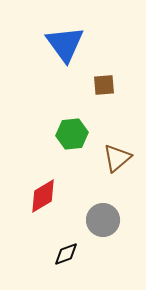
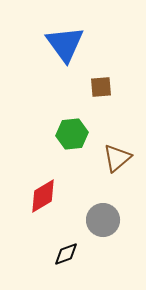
brown square: moved 3 px left, 2 px down
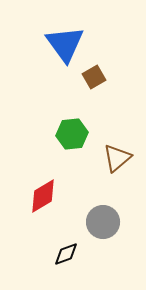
brown square: moved 7 px left, 10 px up; rotated 25 degrees counterclockwise
gray circle: moved 2 px down
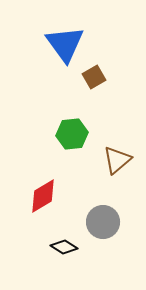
brown triangle: moved 2 px down
black diamond: moved 2 px left, 7 px up; rotated 52 degrees clockwise
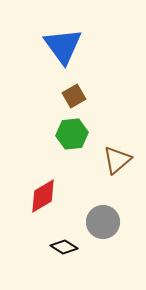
blue triangle: moved 2 px left, 2 px down
brown square: moved 20 px left, 19 px down
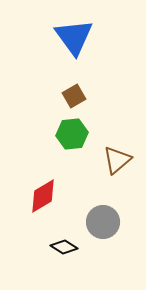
blue triangle: moved 11 px right, 9 px up
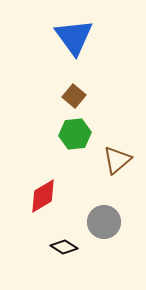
brown square: rotated 20 degrees counterclockwise
green hexagon: moved 3 px right
gray circle: moved 1 px right
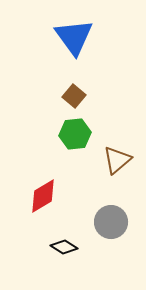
gray circle: moved 7 px right
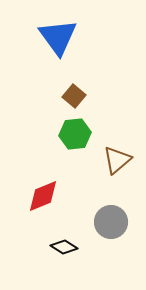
blue triangle: moved 16 px left
red diamond: rotated 9 degrees clockwise
